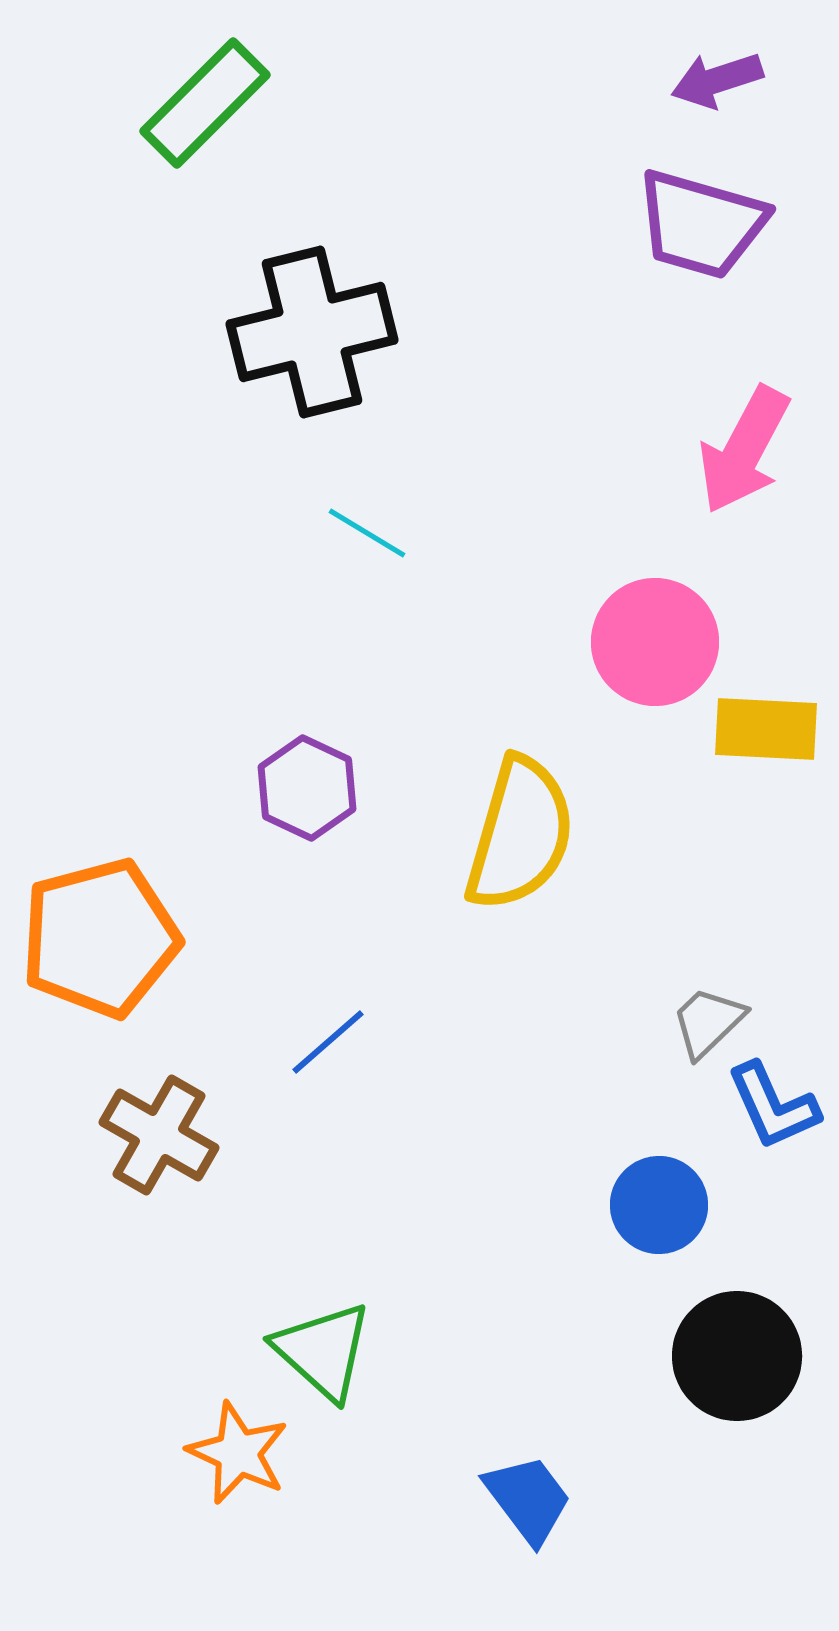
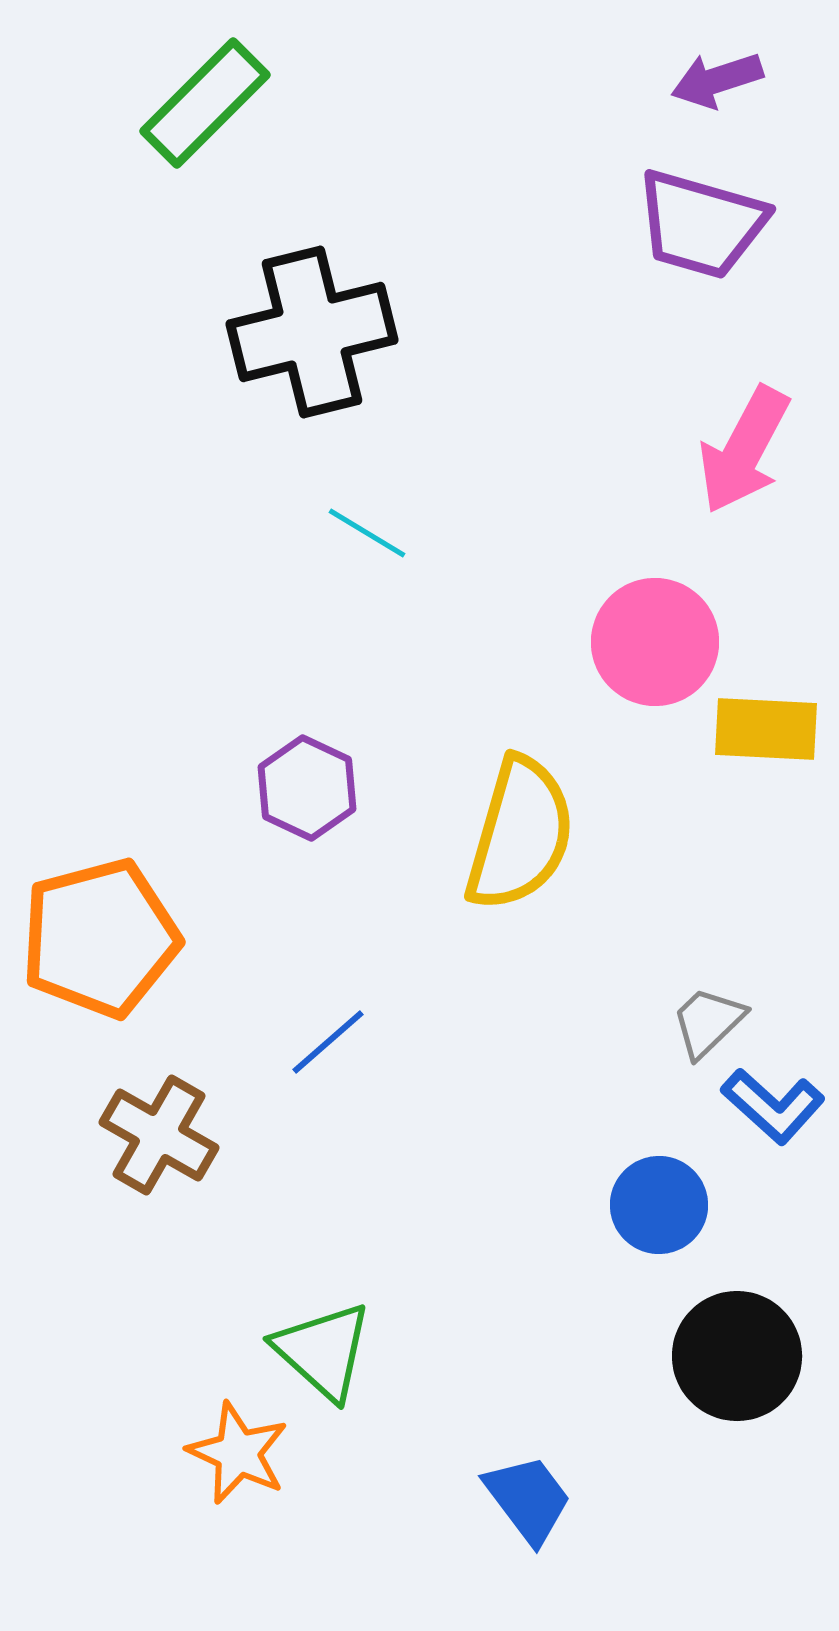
blue L-shape: rotated 24 degrees counterclockwise
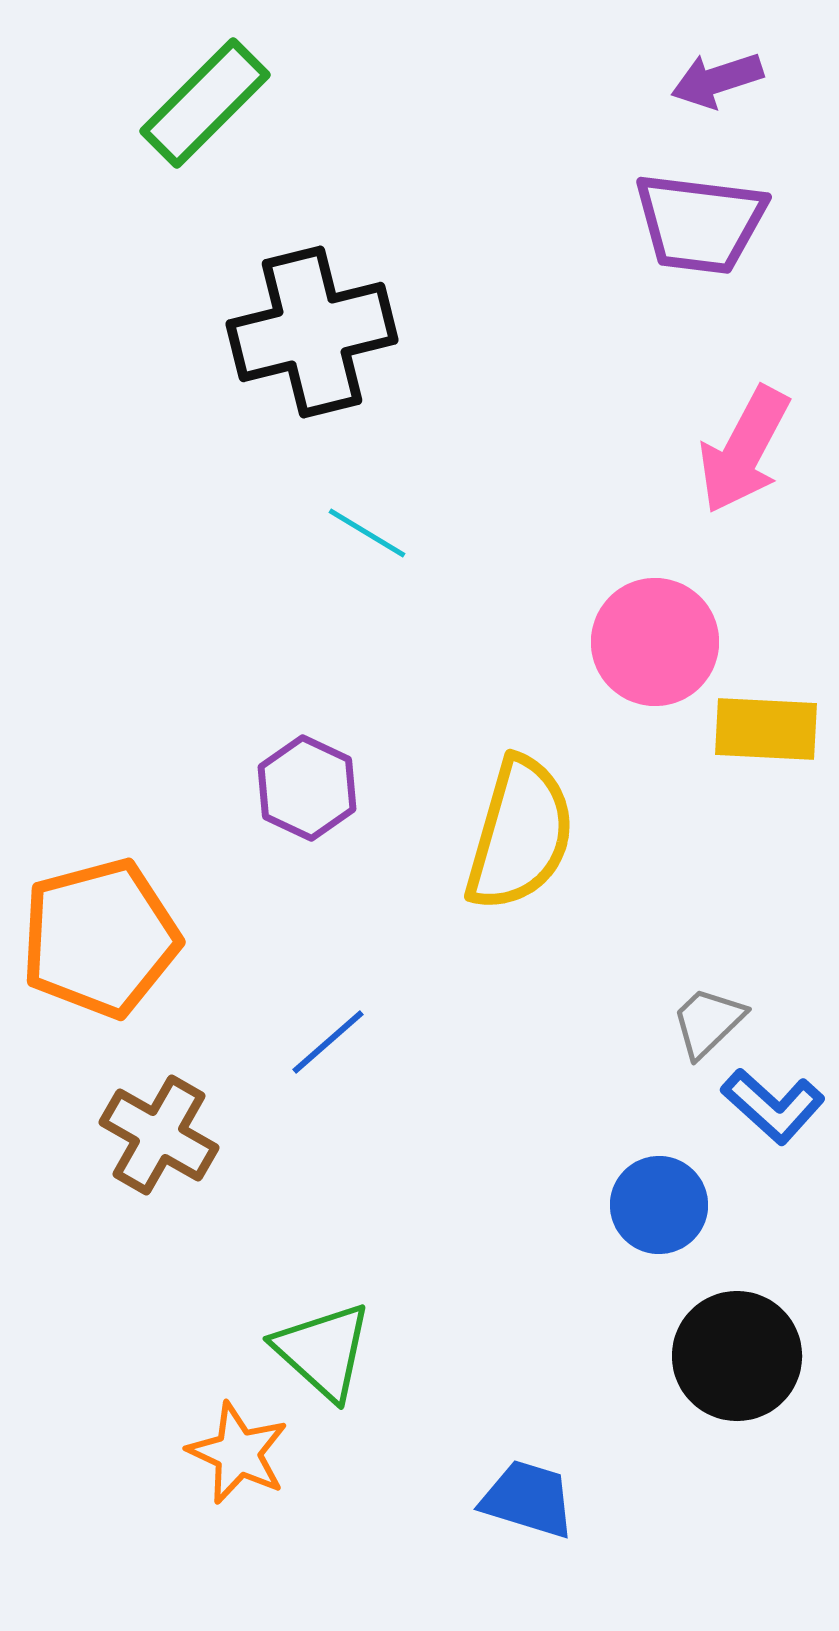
purple trapezoid: moved 1 px left, 1 px up; rotated 9 degrees counterclockwise
blue trapezoid: rotated 36 degrees counterclockwise
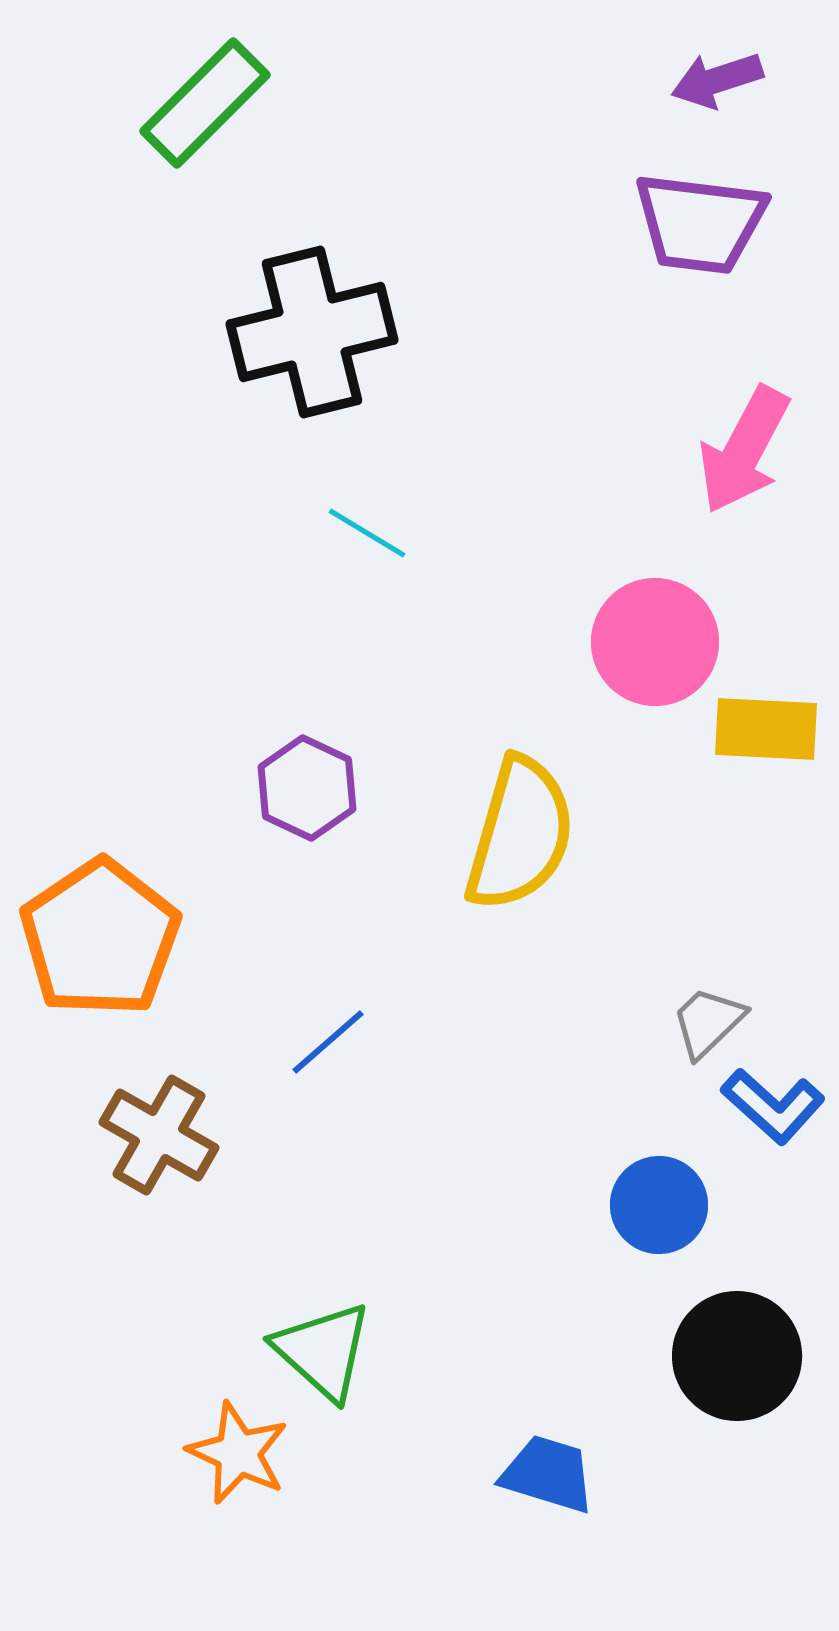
orange pentagon: rotated 19 degrees counterclockwise
blue trapezoid: moved 20 px right, 25 px up
